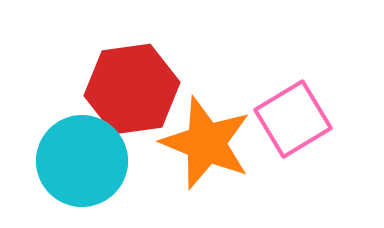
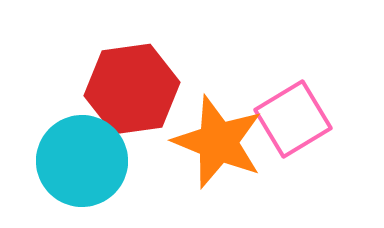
orange star: moved 12 px right, 1 px up
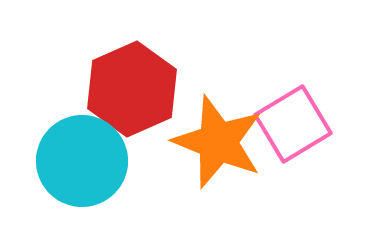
red hexagon: rotated 16 degrees counterclockwise
pink square: moved 5 px down
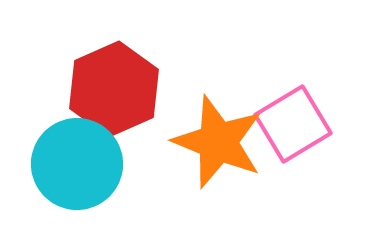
red hexagon: moved 18 px left
cyan circle: moved 5 px left, 3 px down
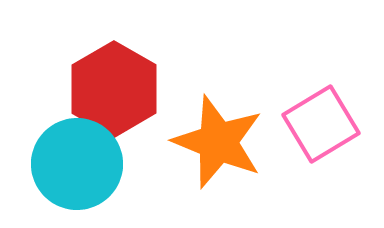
red hexagon: rotated 6 degrees counterclockwise
pink square: moved 28 px right
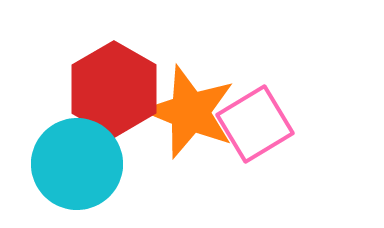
pink square: moved 66 px left
orange star: moved 28 px left, 30 px up
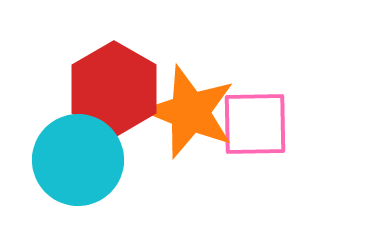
pink square: rotated 30 degrees clockwise
cyan circle: moved 1 px right, 4 px up
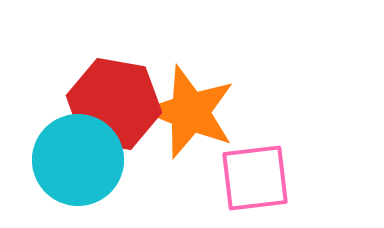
red hexagon: moved 15 px down; rotated 20 degrees counterclockwise
pink square: moved 54 px down; rotated 6 degrees counterclockwise
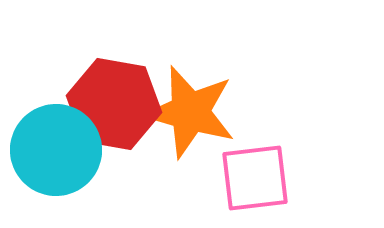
orange star: rotated 6 degrees counterclockwise
cyan circle: moved 22 px left, 10 px up
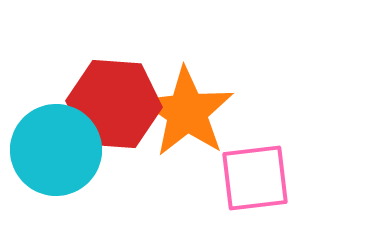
red hexagon: rotated 6 degrees counterclockwise
orange star: moved 3 px left; rotated 18 degrees clockwise
